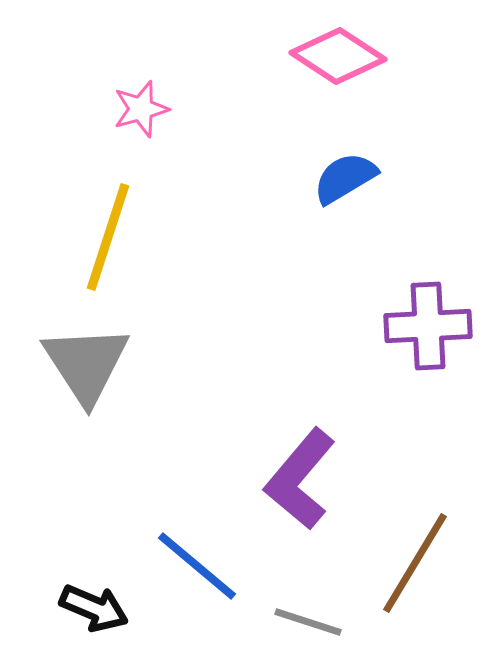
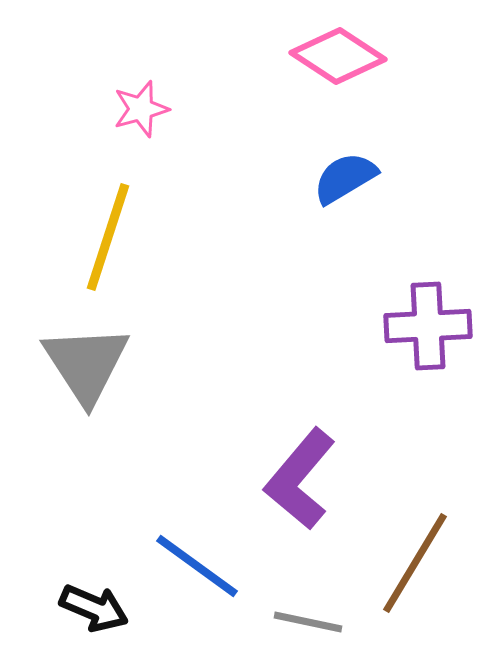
blue line: rotated 4 degrees counterclockwise
gray line: rotated 6 degrees counterclockwise
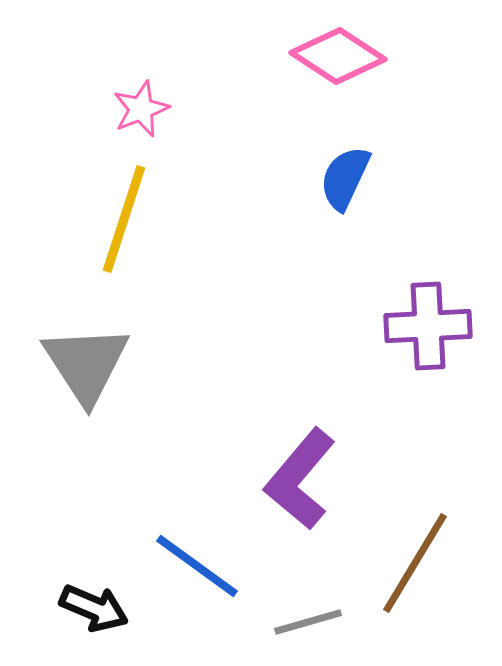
pink star: rotated 6 degrees counterclockwise
blue semicircle: rotated 34 degrees counterclockwise
yellow line: moved 16 px right, 18 px up
gray line: rotated 28 degrees counterclockwise
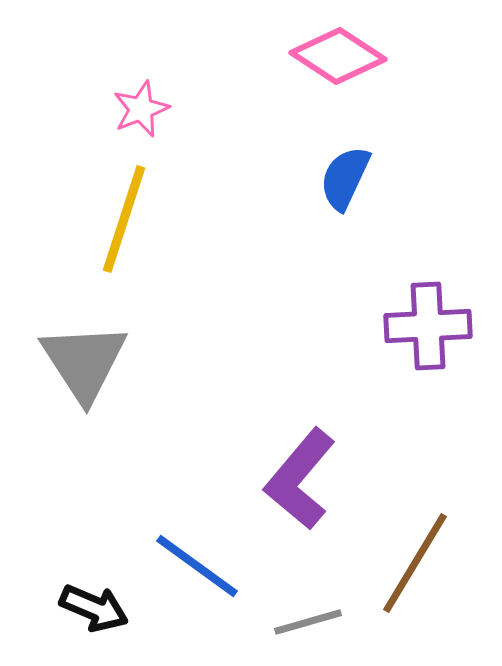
gray triangle: moved 2 px left, 2 px up
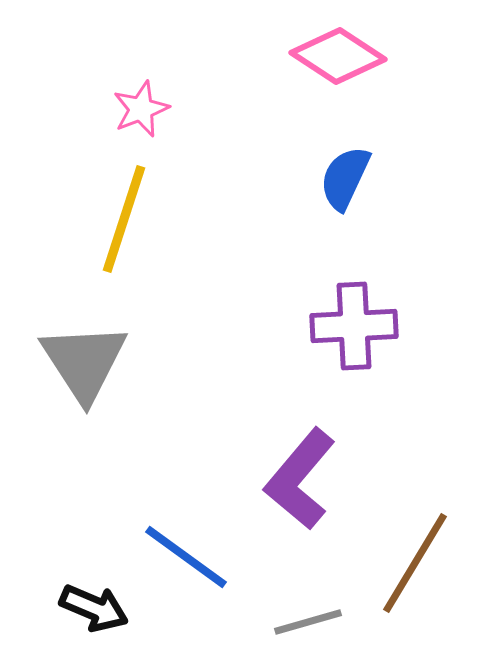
purple cross: moved 74 px left
blue line: moved 11 px left, 9 px up
